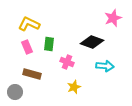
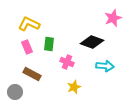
brown rectangle: rotated 12 degrees clockwise
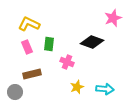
cyan arrow: moved 23 px down
brown rectangle: rotated 42 degrees counterclockwise
yellow star: moved 3 px right
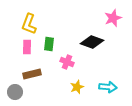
yellow L-shape: rotated 95 degrees counterclockwise
pink rectangle: rotated 24 degrees clockwise
cyan arrow: moved 3 px right, 2 px up
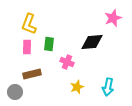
black diamond: rotated 25 degrees counterclockwise
cyan arrow: rotated 96 degrees clockwise
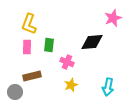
green rectangle: moved 1 px down
brown rectangle: moved 2 px down
yellow star: moved 6 px left, 2 px up
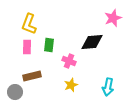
pink cross: moved 2 px right, 1 px up
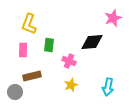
pink rectangle: moved 4 px left, 3 px down
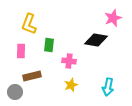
black diamond: moved 4 px right, 2 px up; rotated 15 degrees clockwise
pink rectangle: moved 2 px left, 1 px down
pink cross: rotated 16 degrees counterclockwise
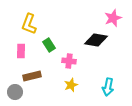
green rectangle: rotated 40 degrees counterclockwise
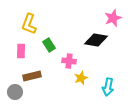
yellow star: moved 10 px right, 7 px up
